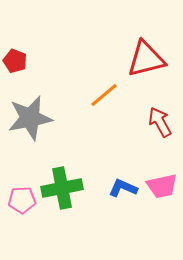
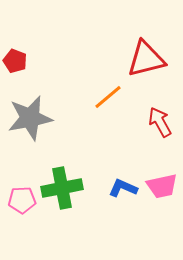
orange line: moved 4 px right, 2 px down
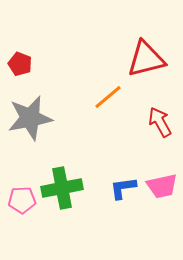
red pentagon: moved 5 px right, 3 px down
blue L-shape: rotated 32 degrees counterclockwise
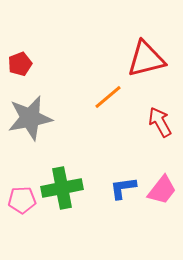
red pentagon: rotated 30 degrees clockwise
pink trapezoid: moved 4 px down; rotated 40 degrees counterclockwise
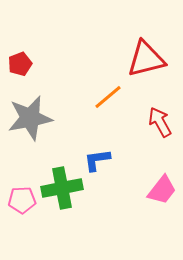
blue L-shape: moved 26 px left, 28 px up
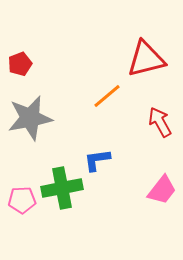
orange line: moved 1 px left, 1 px up
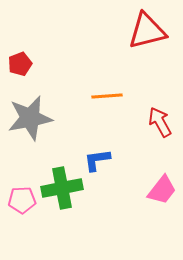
red triangle: moved 1 px right, 28 px up
orange line: rotated 36 degrees clockwise
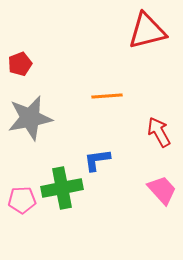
red arrow: moved 1 px left, 10 px down
pink trapezoid: rotated 80 degrees counterclockwise
